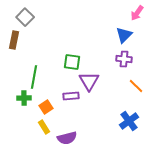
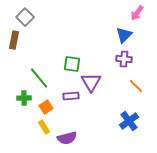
green square: moved 2 px down
green line: moved 5 px right, 1 px down; rotated 50 degrees counterclockwise
purple triangle: moved 2 px right, 1 px down
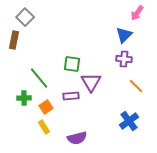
purple semicircle: moved 10 px right
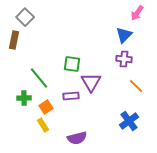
yellow rectangle: moved 1 px left, 2 px up
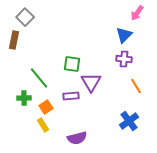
orange line: rotated 14 degrees clockwise
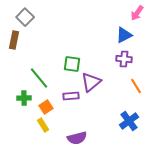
blue triangle: rotated 18 degrees clockwise
purple triangle: rotated 20 degrees clockwise
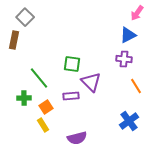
blue triangle: moved 4 px right
purple triangle: rotated 35 degrees counterclockwise
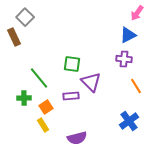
brown rectangle: moved 3 px up; rotated 36 degrees counterclockwise
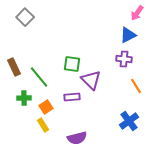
brown rectangle: moved 30 px down
green line: moved 1 px up
purple triangle: moved 2 px up
purple rectangle: moved 1 px right, 1 px down
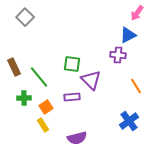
purple cross: moved 6 px left, 4 px up
